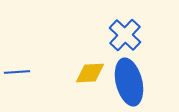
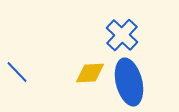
blue cross: moved 3 px left
blue line: rotated 50 degrees clockwise
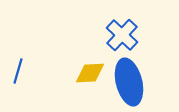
blue line: moved 1 px right, 1 px up; rotated 60 degrees clockwise
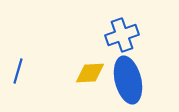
blue cross: rotated 28 degrees clockwise
blue ellipse: moved 1 px left, 2 px up
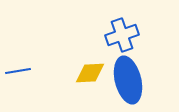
blue line: rotated 65 degrees clockwise
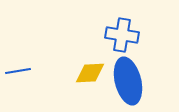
blue cross: rotated 28 degrees clockwise
blue ellipse: moved 1 px down
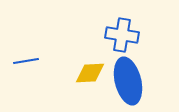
blue line: moved 8 px right, 10 px up
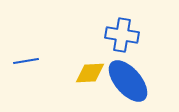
blue ellipse: rotated 27 degrees counterclockwise
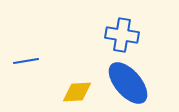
yellow diamond: moved 13 px left, 19 px down
blue ellipse: moved 2 px down
